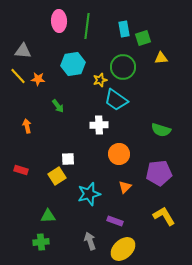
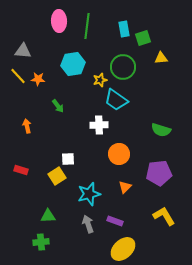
gray arrow: moved 2 px left, 17 px up
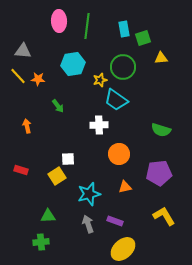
orange triangle: rotated 32 degrees clockwise
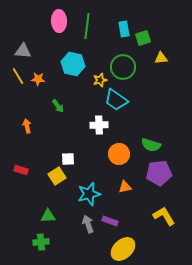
cyan hexagon: rotated 20 degrees clockwise
yellow line: rotated 12 degrees clockwise
green semicircle: moved 10 px left, 15 px down
purple rectangle: moved 5 px left
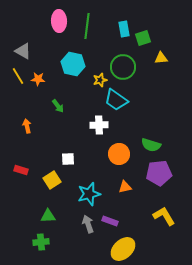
gray triangle: rotated 24 degrees clockwise
yellow square: moved 5 px left, 4 px down
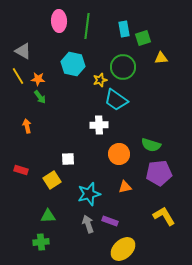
green arrow: moved 18 px left, 9 px up
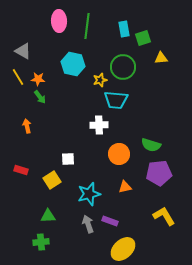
yellow line: moved 1 px down
cyan trapezoid: rotated 30 degrees counterclockwise
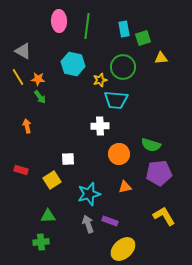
white cross: moved 1 px right, 1 px down
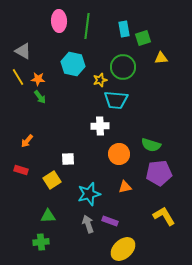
orange arrow: moved 15 px down; rotated 128 degrees counterclockwise
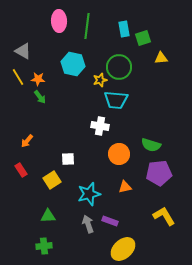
green circle: moved 4 px left
white cross: rotated 12 degrees clockwise
red rectangle: rotated 40 degrees clockwise
green cross: moved 3 px right, 4 px down
